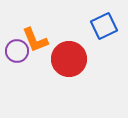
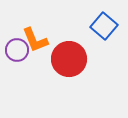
blue square: rotated 24 degrees counterclockwise
purple circle: moved 1 px up
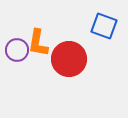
blue square: rotated 20 degrees counterclockwise
orange L-shape: moved 3 px right, 3 px down; rotated 32 degrees clockwise
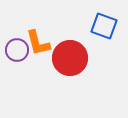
orange L-shape: rotated 24 degrees counterclockwise
red circle: moved 1 px right, 1 px up
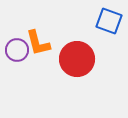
blue square: moved 5 px right, 5 px up
red circle: moved 7 px right, 1 px down
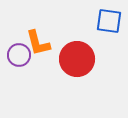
blue square: rotated 12 degrees counterclockwise
purple circle: moved 2 px right, 5 px down
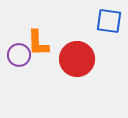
orange L-shape: rotated 12 degrees clockwise
